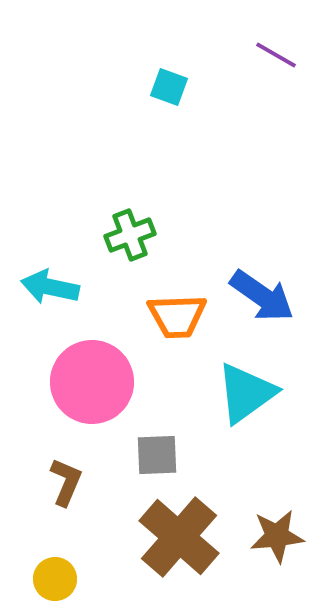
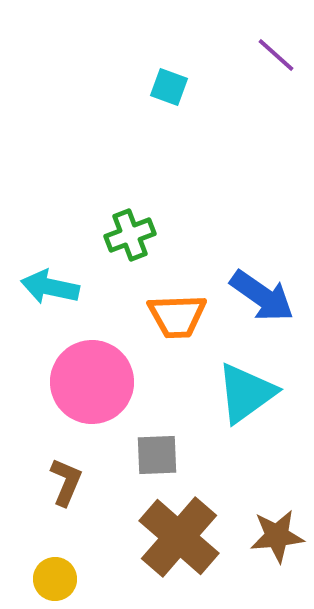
purple line: rotated 12 degrees clockwise
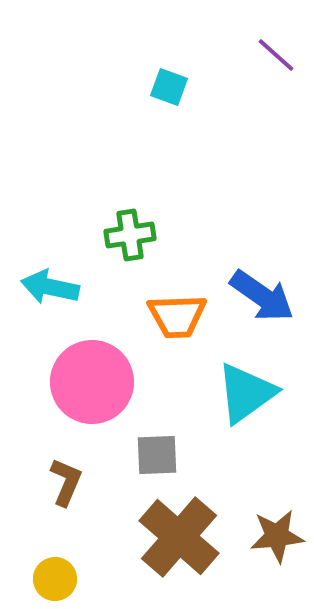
green cross: rotated 12 degrees clockwise
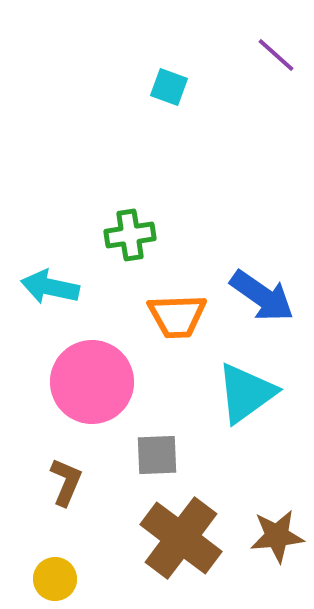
brown cross: moved 2 px right, 1 px down; rotated 4 degrees counterclockwise
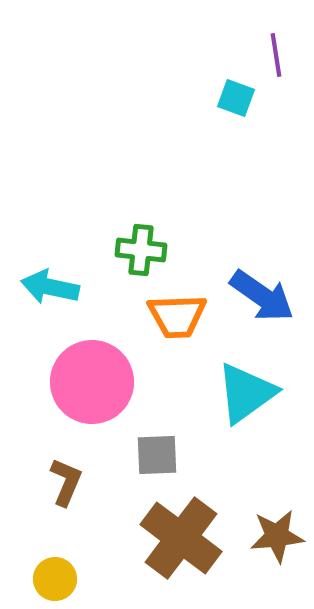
purple line: rotated 39 degrees clockwise
cyan square: moved 67 px right, 11 px down
green cross: moved 11 px right, 15 px down; rotated 15 degrees clockwise
